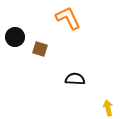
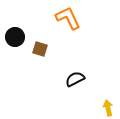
black semicircle: rotated 30 degrees counterclockwise
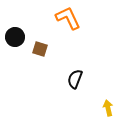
black semicircle: rotated 42 degrees counterclockwise
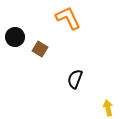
brown square: rotated 14 degrees clockwise
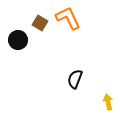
black circle: moved 3 px right, 3 px down
brown square: moved 26 px up
yellow arrow: moved 6 px up
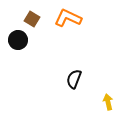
orange L-shape: rotated 40 degrees counterclockwise
brown square: moved 8 px left, 4 px up
black semicircle: moved 1 px left
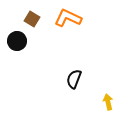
black circle: moved 1 px left, 1 px down
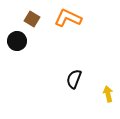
yellow arrow: moved 8 px up
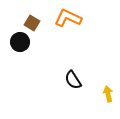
brown square: moved 4 px down
black circle: moved 3 px right, 1 px down
black semicircle: moved 1 px left, 1 px down; rotated 54 degrees counterclockwise
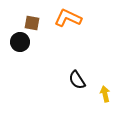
brown square: rotated 21 degrees counterclockwise
black semicircle: moved 4 px right
yellow arrow: moved 3 px left
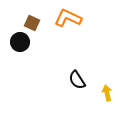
brown square: rotated 14 degrees clockwise
yellow arrow: moved 2 px right, 1 px up
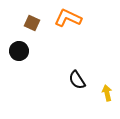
black circle: moved 1 px left, 9 px down
